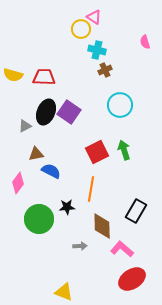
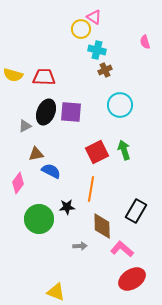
purple square: moved 2 px right; rotated 30 degrees counterclockwise
yellow triangle: moved 8 px left
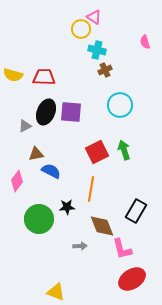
pink diamond: moved 1 px left, 2 px up
brown diamond: rotated 20 degrees counterclockwise
pink L-shape: rotated 145 degrees counterclockwise
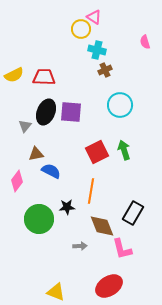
yellow semicircle: moved 1 px right; rotated 42 degrees counterclockwise
gray triangle: rotated 24 degrees counterclockwise
orange line: moved 2 px down
black rectangle: moved 3 px left, 2 px down
red ellipse: moved 23 px left, 7 px down
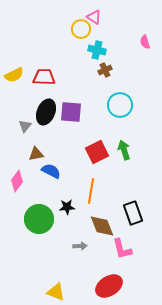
black rectangle: rotated 50 degrees counterclockwise
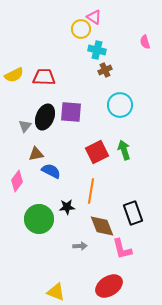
black ellipse: moved 1 px left, 5 px down
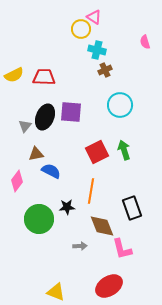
black rectangle: moved 1 px left, 5 px up
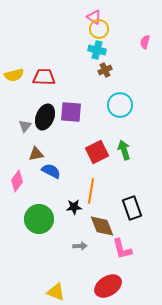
yellow circle: moved 18 px right
pink semicircle: rotated 32 degrees clockwise
yellow semicircle: rotated 12 degrees clockwise
black star: moved 7 px right
red ellipse: moved 1 px left
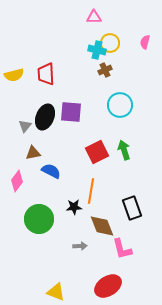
pink triangle: rotated 35 degrees counterclockwise
yellow circle: moved 11 px right, 14 px down
red trapezoid: moved 2 px right, 3 px up; rotated 95 degrees counterclockwise
brown triangle: moved 3 px left, 1 px up
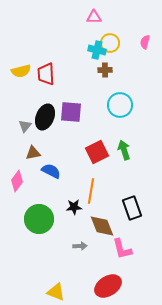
brown cross: rotated 24 degrees clockwise
yellow semicircle: moved 7 px right, 4 px up
